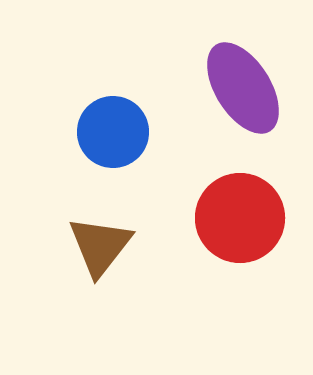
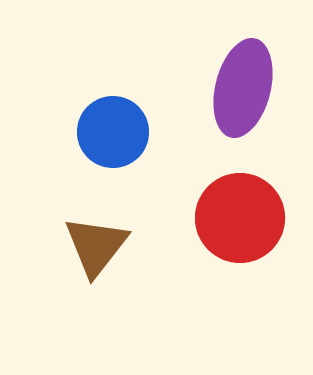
purple ellipse: rotated 46 degrees clockwise
brown triangle: moved 4 px left
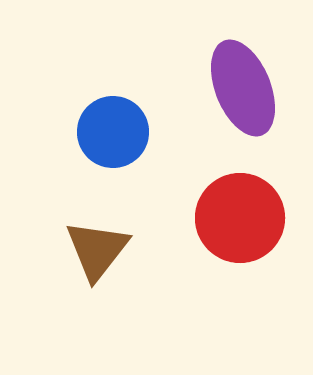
purple ellipse: rotated 36 degrees counterclockwise
brown triangle: moved 1 px right, 4 px down
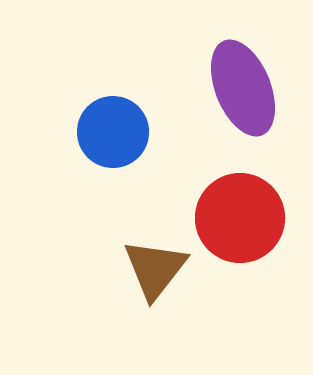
brown triangle: moved 58 px right, 19 px down
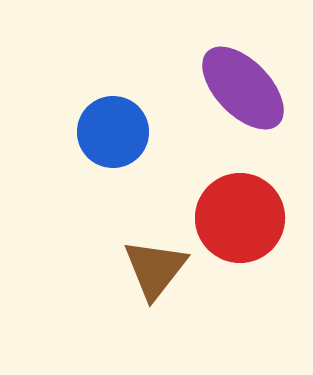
purple ellipse: rotated 22 degrees counterclockwise
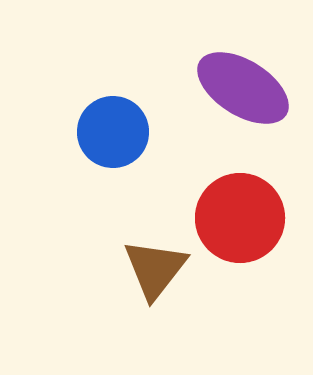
purple ellipse: rotated 14 degrees counterclockwise
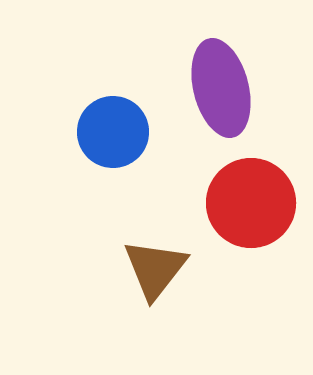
purple ellipse: moved 22 px left; rotated 44 degrees clockwise
red circle: moved 11 px right, 15 px up
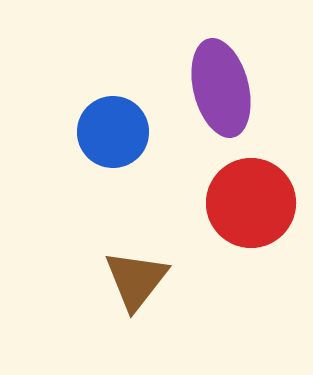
brown triangle: moved 19 px left, 11 px down
